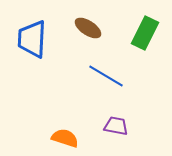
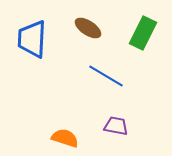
green rectangle: moved 2 px left
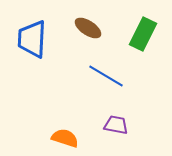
green rectangle: moved 1 px down
purple trapezoid: moved 1 px up
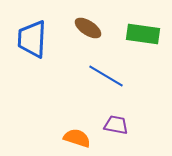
green rectangle: rotated 72 degrees clockwise
orange semicircle: moved 12 px right
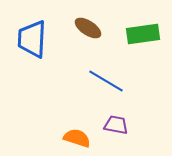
green rectangle: rotated 16 degrees counterclockwise
blue line: moved 5 px down
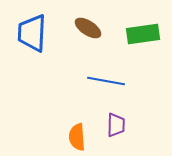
blue trapezoid: moved 6 px up
blue line: rotated 21 degrees counterclockwise
purple trapezoid: rotated 80 degrees clockwise
orange semicircle: moved 1 px up; rotated 112 degrees counterclockwise
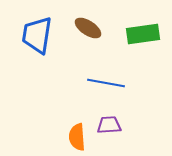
blue trapezoid: moved 5 px right, 2 px down; rotated 6 degrees clockwise
blue line: moved 2 px down
purple trapezoid: moved 7 px left; rotated 95 degrees counterclockwise
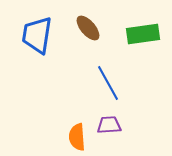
brown ellipse: rotated 16 degrees clockwise
blue line: moved 2 px right; rotated 51 degrees clockwise
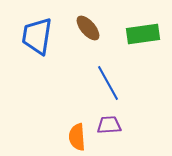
blue trapezoid: moved 1 px down
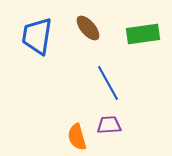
orange semicircle: rotated 12 degrees counterclockwise
